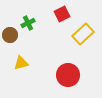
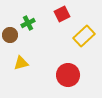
yellow rectangle: moved 1 px right, 2 px down
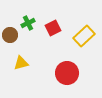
red square: moved 9 px left, 14 px down
red circle: moved 1 px left, 2 px up
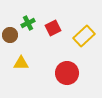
yellow triangle: rotated 14 degrees clockwise
